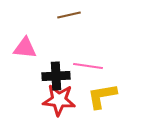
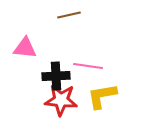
red star: moved 2 px right
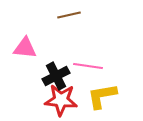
black cross: rotated 24 degrees counterclockwise
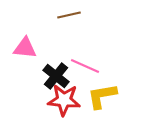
pink line: moved 3 px left; rotated 16 degrees clockwise
black cross: rotated 24 degrees counterclockwise
red star: moved 3 px right
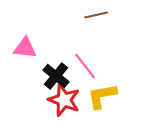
brown line: moved 27 px right
pink line: rotated 28 degrees clockwise
red star: rotated 16 degrees clockwise
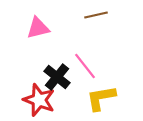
pink triangle: moved 13 px right, 20 px up; rotated 20 degrees counterclockwise
black cross: moved 1 px right, 1 px down
yellow L-shape: moved 1 px left, 2 px down
red star: moved 25 px left
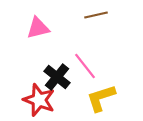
yellow L-shape: rotated 8 degrees counterclockwise
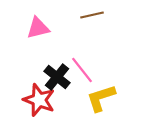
brown line: moved 4 px left
pink line: moved 3 px left, 4 px down
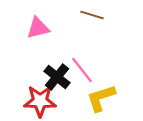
brown line: rotated 30 degrees clockwise
red star: moved 1 px right, 1 px down; rotated 20 degrees counterclockwise
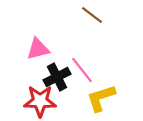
brown line: rotated 20 degrees clockwise
pink triangle: moved 21 px down
black cross: rotated 24 degrees clockwise
